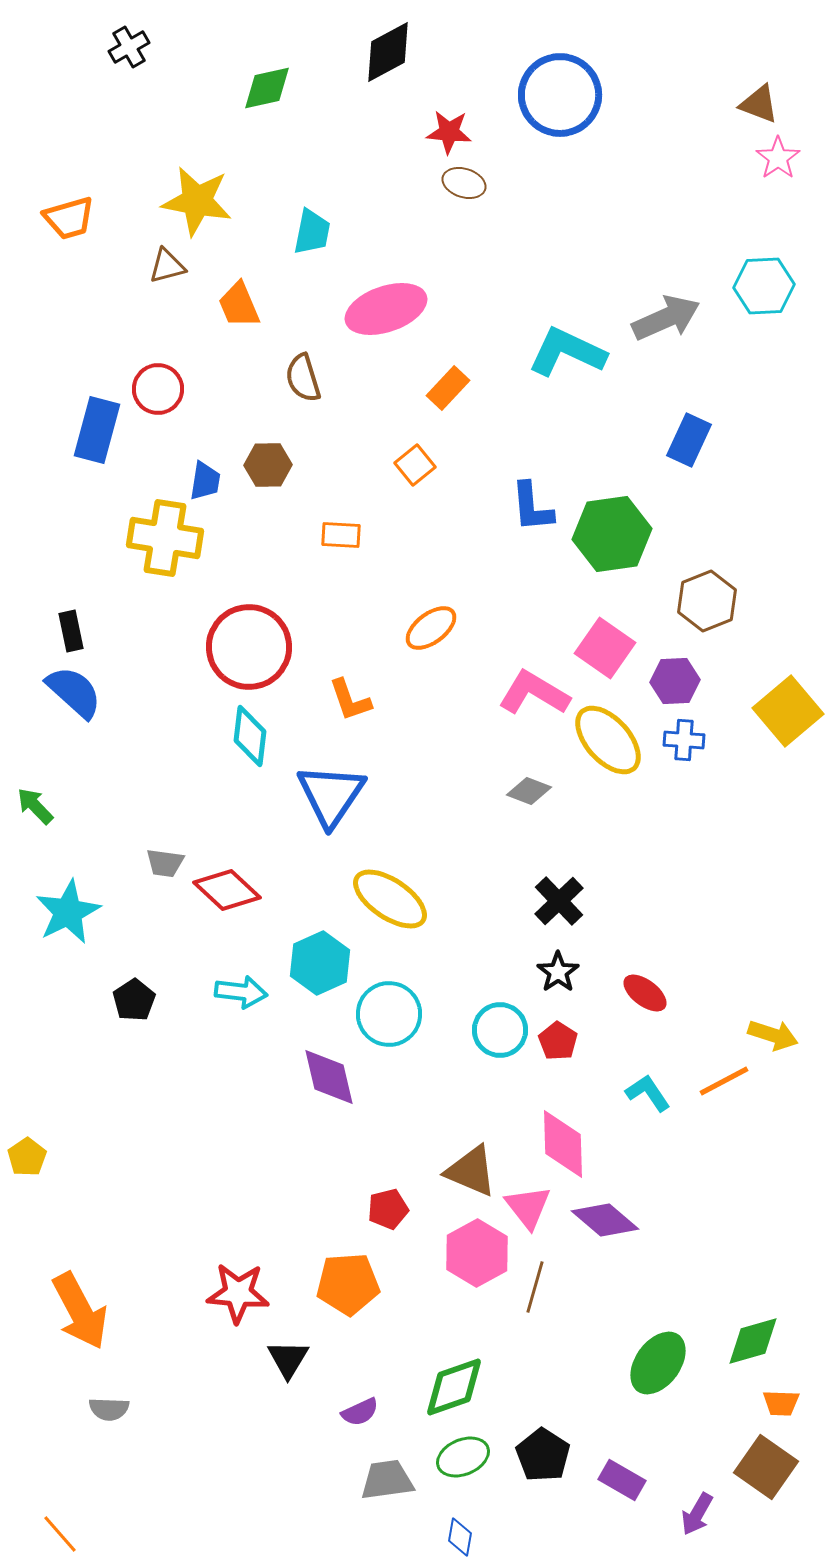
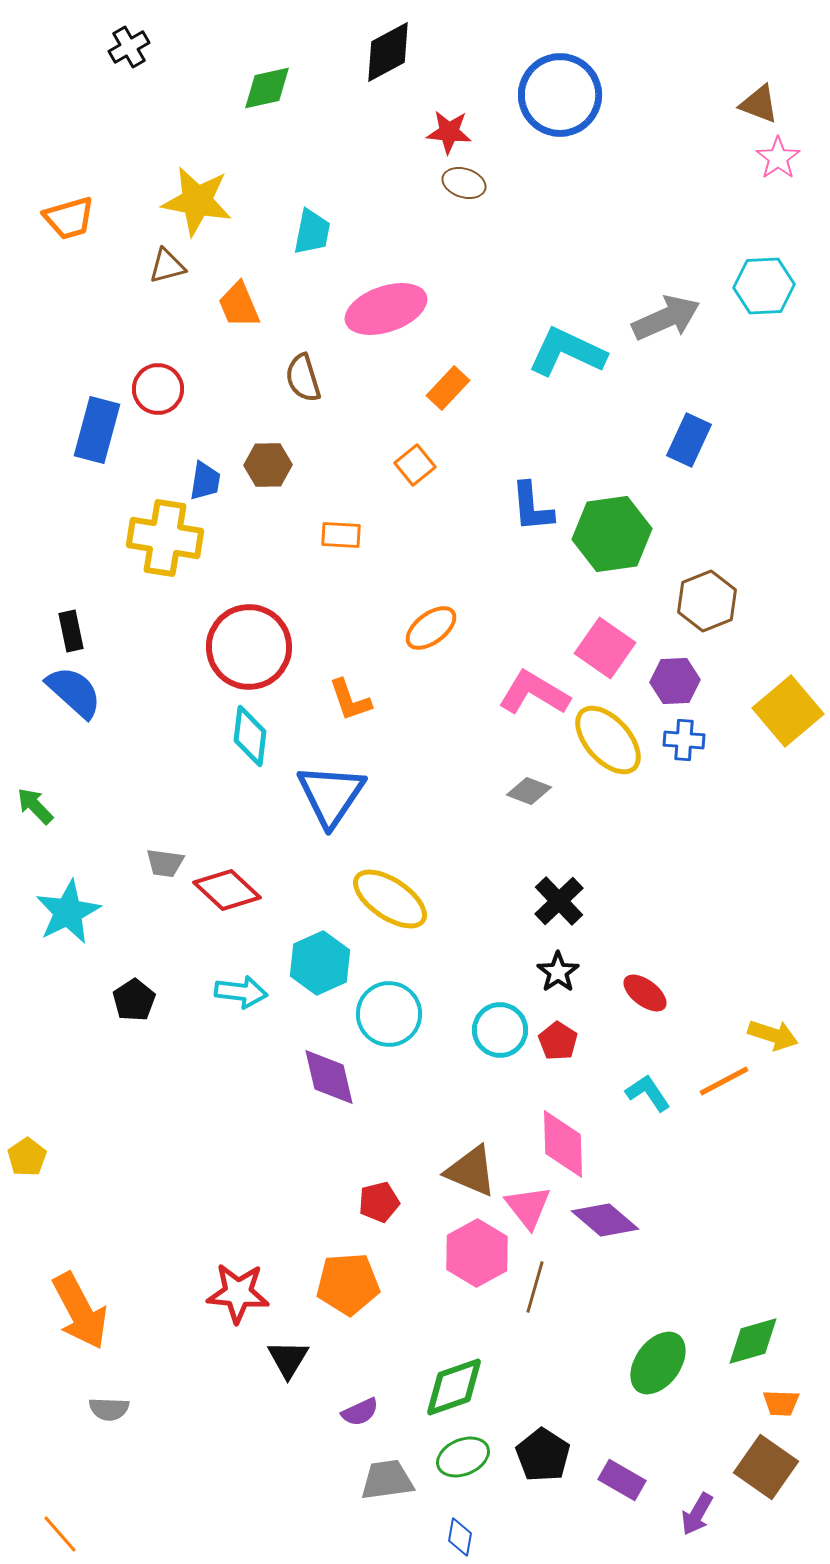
red pentagon at (388, 1209): moved 9 px left, 7 px up
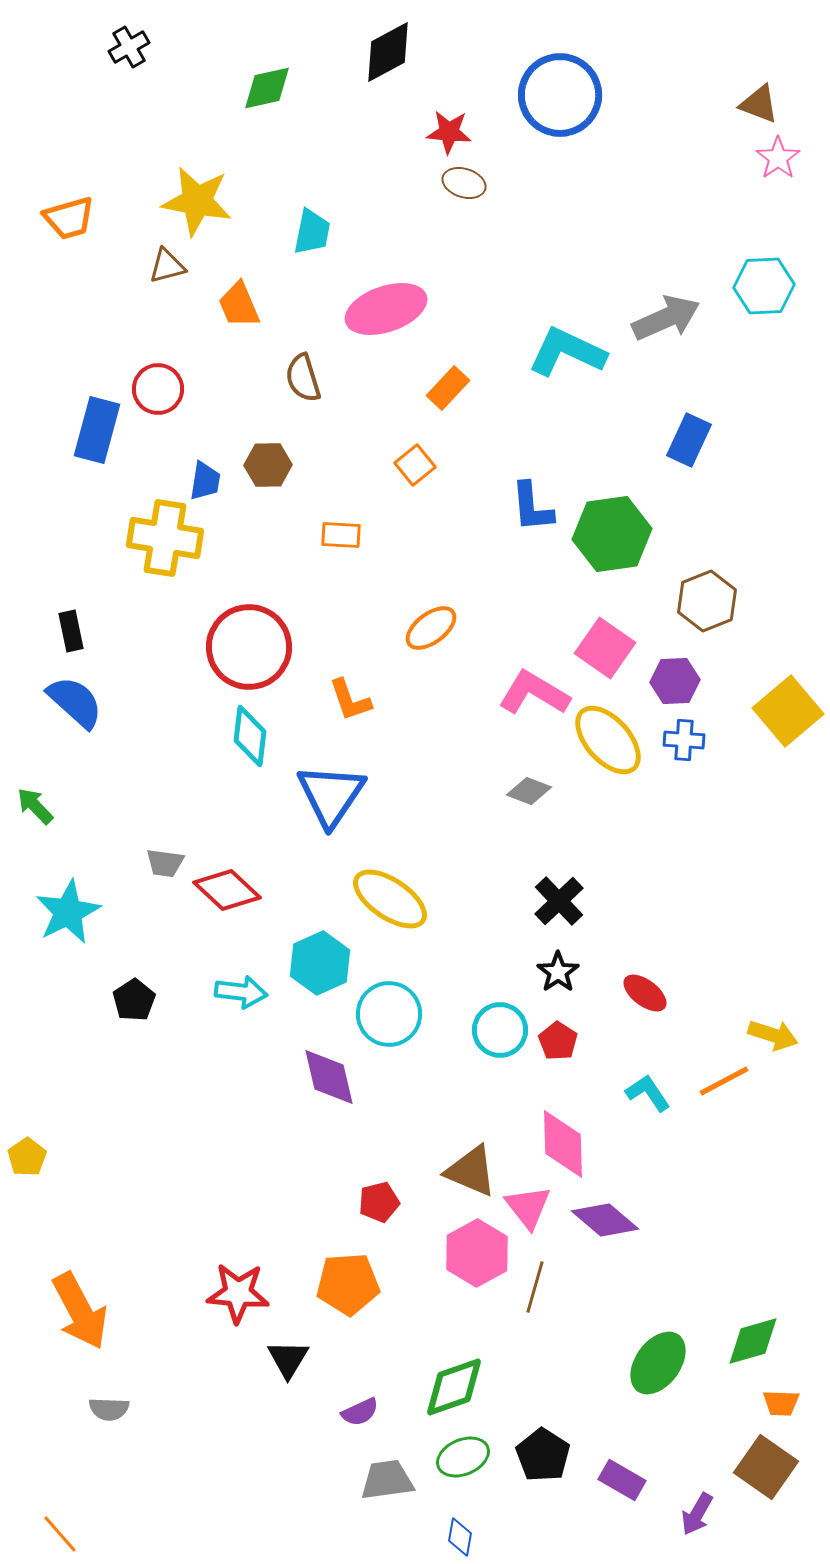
blue semicircle at (74, 692): moved 1 px right, 10 px down
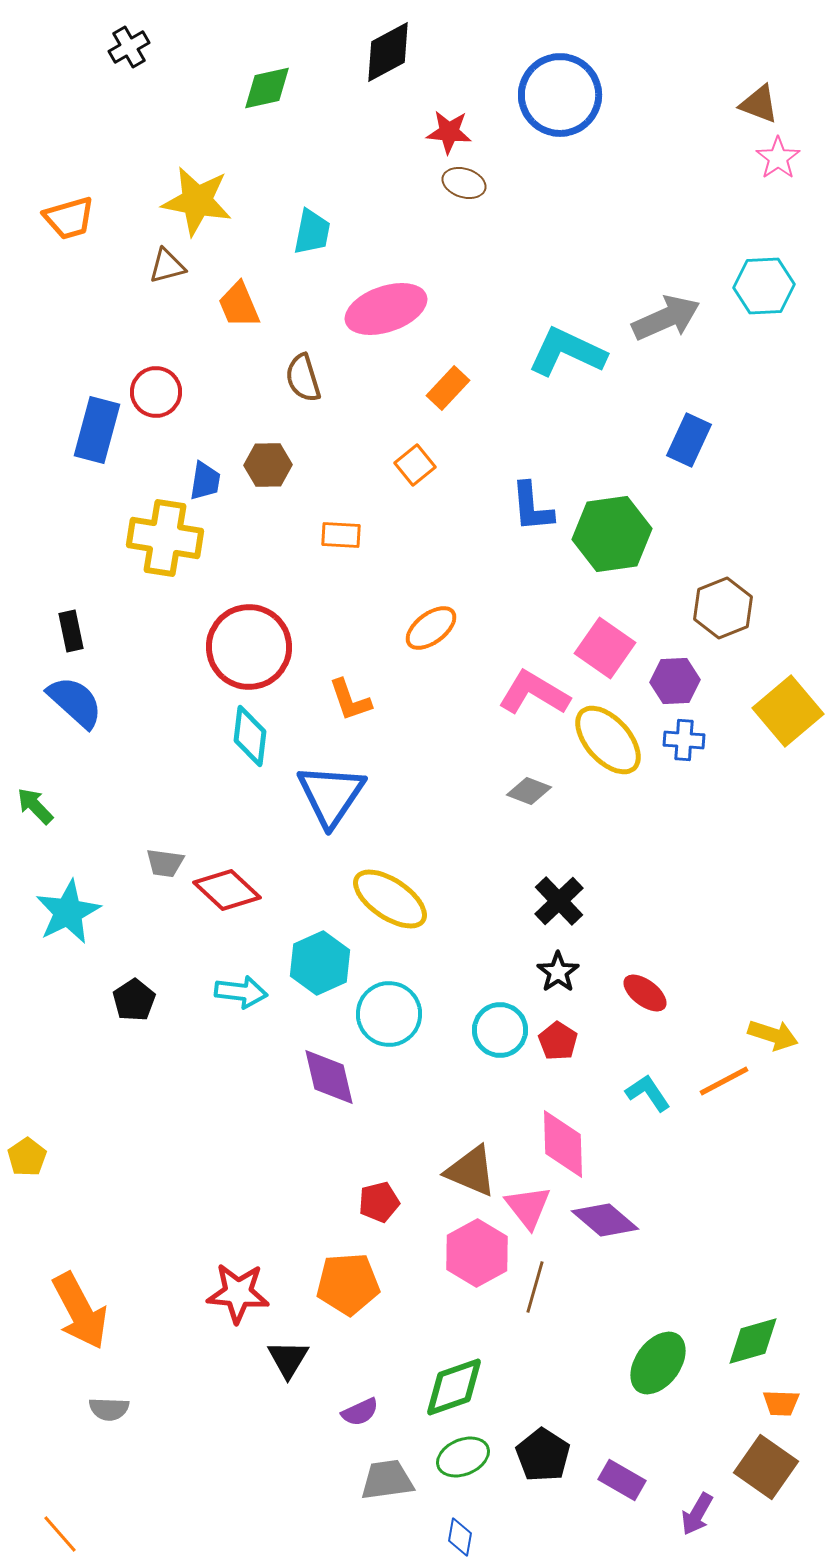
red circle at (158, 389): moved 2 px left, 3 px down
brown hexagon at (707, 601): moved 16 px right, 7 px down
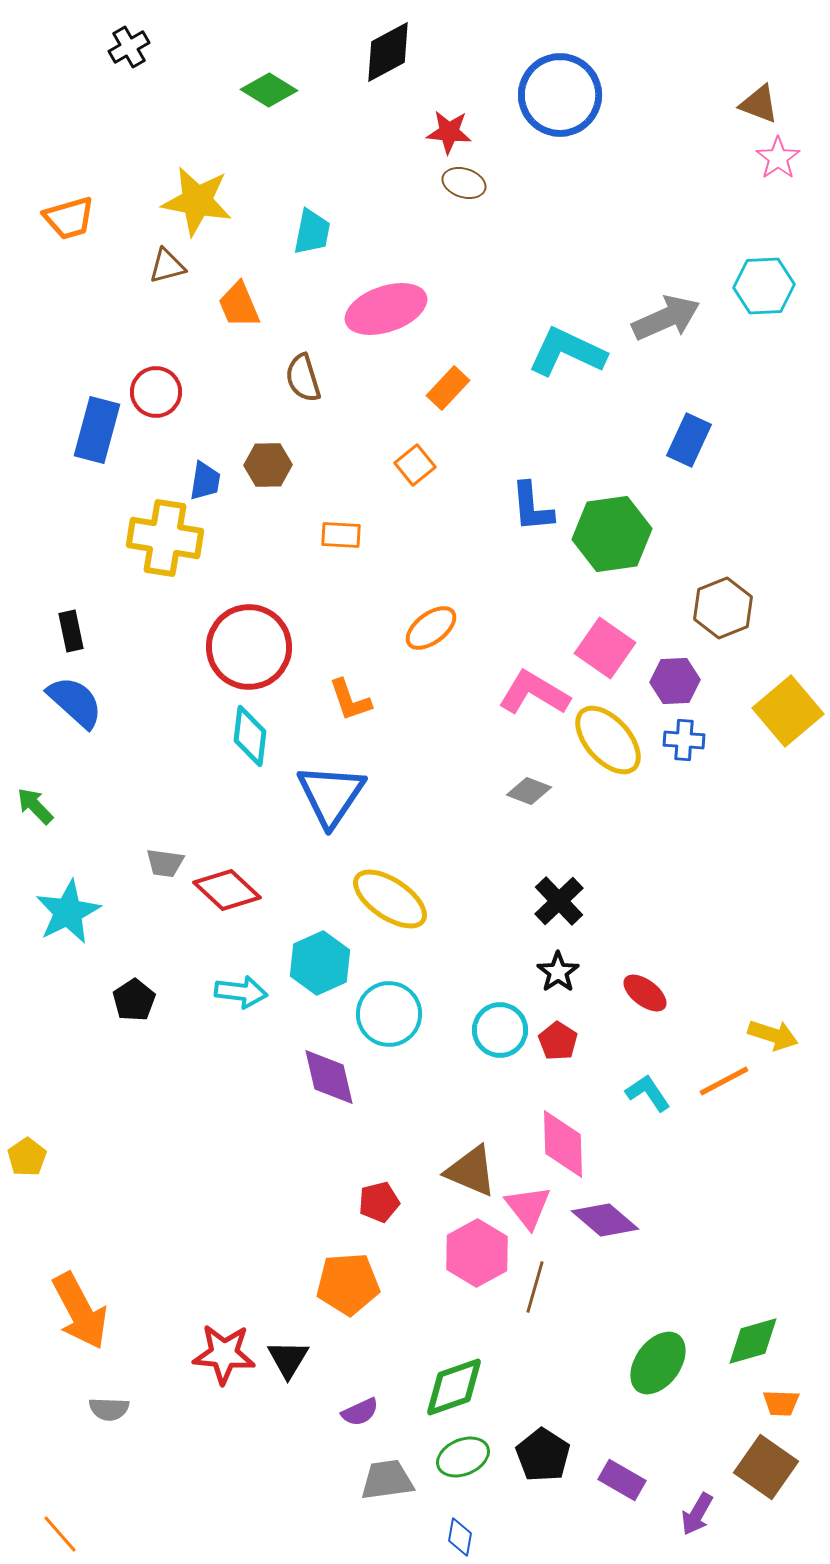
green diamond at (267, 88): moved 2 px right, 2 px down; rotated 44 degrees clockwise
red star at (238, 1293): moved 14 px left, 61 px down
